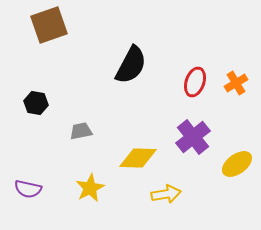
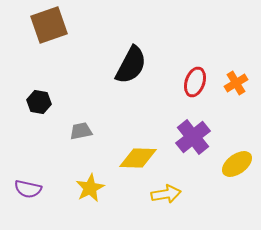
black hexagon: moved 3 px right, 1 px up
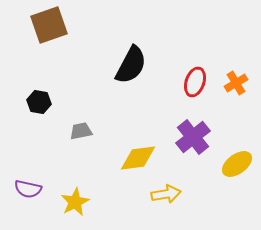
yellow diamond: rotated 9 degrees counterclockwise
yellow star: moved 15 px left, 14 px down
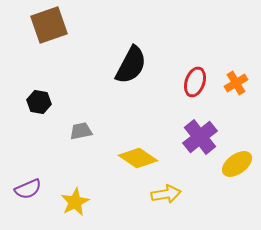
purple cross: moved 7 px right
yellow diamond: rotated 42 degrees clockwise
purple semicircle: rotated 36 degrees counterclockwise
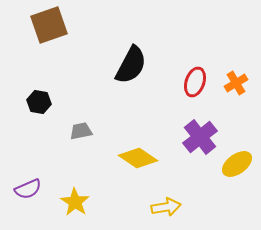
yellow arrow: moved 13 px down
yellow star: rotated 12 degrees counterclockwise
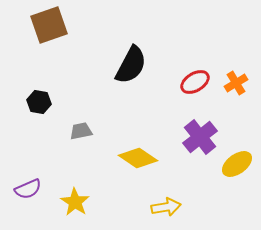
red ellipse: rotated 40 degrees clockwise
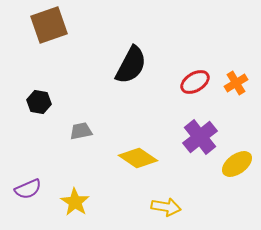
yellow arrow: rotated 20 degrees clockwise
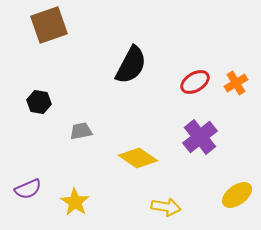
yellow ellipse: moved 31 px down
